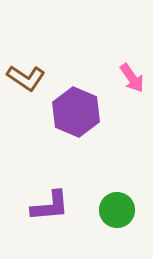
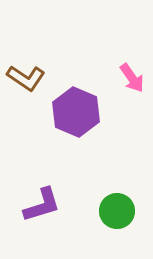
purple L-shape: moved 8 px left, 1 px up; rotated 12 degrees counterclockwise
green circle: moved 1 px down
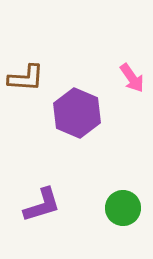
brown L-shape: rotated 30 degrees counterclockwise
purple hexagon: moved 1 px right, 1 px down
green circle: moved 6 px right, 3 px up
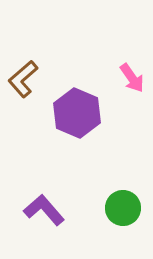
brown L-shape: moved 3 px left, 1 px down; rotated 135 degrees clockwise
purple L-shape: moved 2 px right, 5 px down; rotated 114 degrees counterclockwise
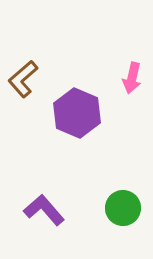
pink arrow: rotated 48 degrees clockwise
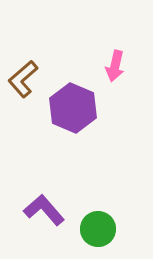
pink arrow: moved 17 px left, 12 px up
purple hexagon: moved 4 px left, 5 px up
green circle: moved 25 px left, 21 px down
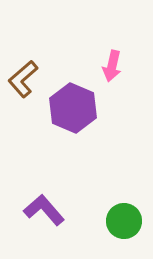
pink arrow: moved 3 px left
green circle: moved 26 px right, 8 px up
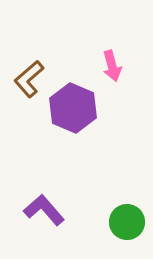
pink arrow: rotated 28 degrees counterclockwise
brown L-shape: moved 6 px right
green circle: moved 3 px right, 1 px down
